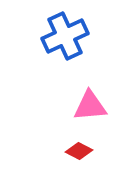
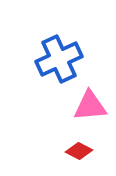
blue cross: moved 6 px left, 23 px down
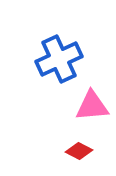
pink triangle: moved 2 px right
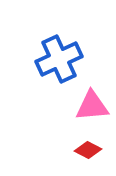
red diamond: moved 9 px right, 1 px up
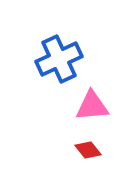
red diamond: rotated 24 degrees clockwise
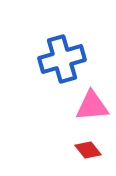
blue cross: moved 3 px right; rotated 9 degrees clockwise
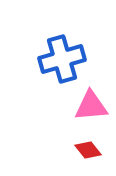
pink triangle: moved 1 px left
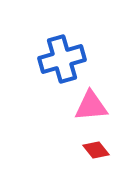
red diamond: moved 8 px right
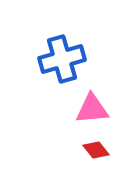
pink triangle: moved 1 px right, 3 px down
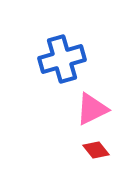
pink triangle: rotated 21 degrees counterclockwise
